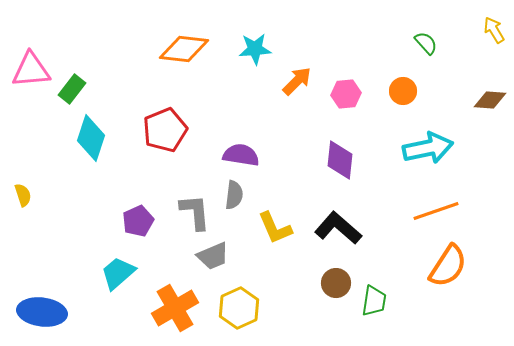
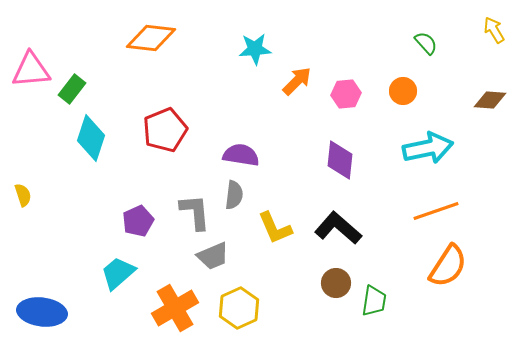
orange diamond: moved 33 px left, 11 px up
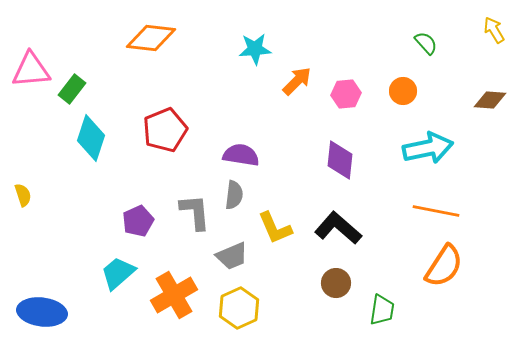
orange line: rotated 30 degrees clockwise
gray trapezoid: moved 19 px right
orange semicircle: moved 4 px left
green trapezoid: moved 8 px right, 9 px down
orange cross: moved 1 px left, 13 px up
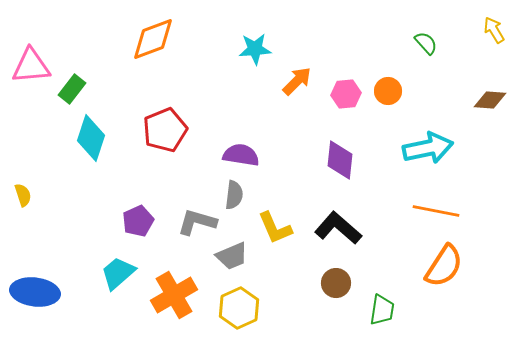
orange diamond: moved 2 px right, 1 px down; rotated 27 degrees counterclockwise
pink triangle: moved 4 px up
orange circle: moved 15 px left
gray L-shape: moved 2 px right, 10 px down; rotated 69 degrees counterclockwise
blue ellipse: moved 7 px left, 20 px up
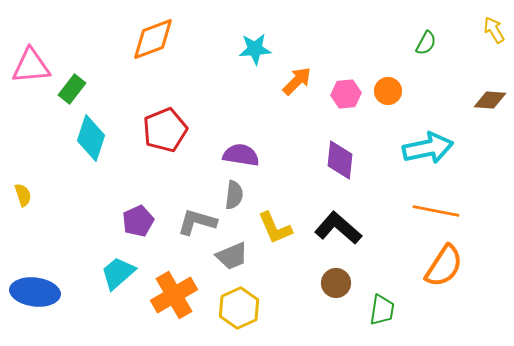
green semicircle: rotated 70 degrees clockwise
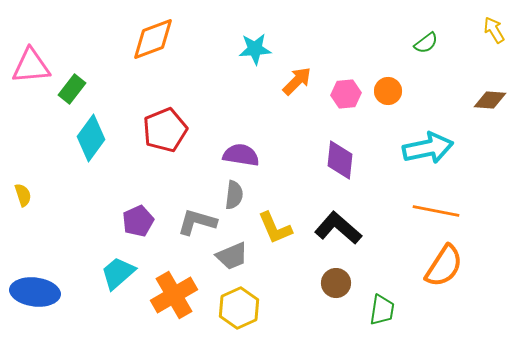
green semicircle: rotated 25 degrees clockwise
cyan diamond: rotated 18 degrees clockwise
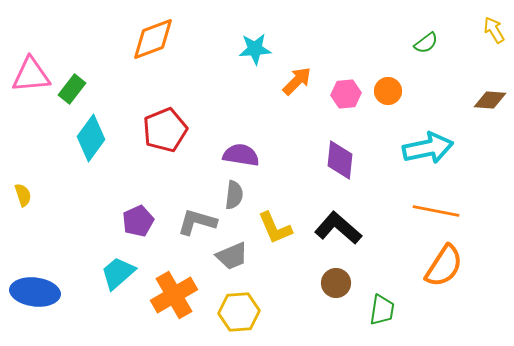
pink triangle: moved 9 px down
yellow hexagon: moved 4 px down; rotated 21 degrees clockwise
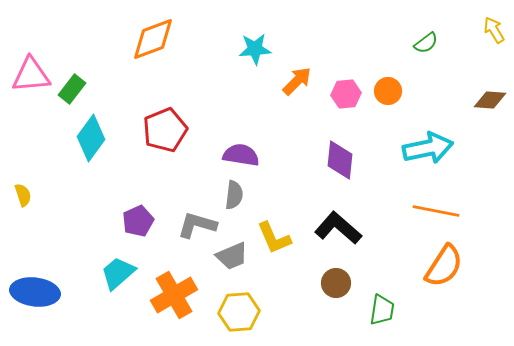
gray L-shape: moved 3 px down
yellow L-shape: moved 1 px left, 10 px down
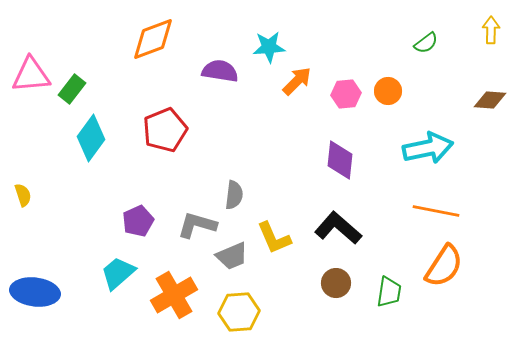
yellow arrow: moved 3 px left; rotated 32 degrees clockwise
cyan star: moved 14 px right, 2 px up
purple semicircle: moved 21 px left, 84 px up
green trapezoid: moved 7 px right, 18 px up
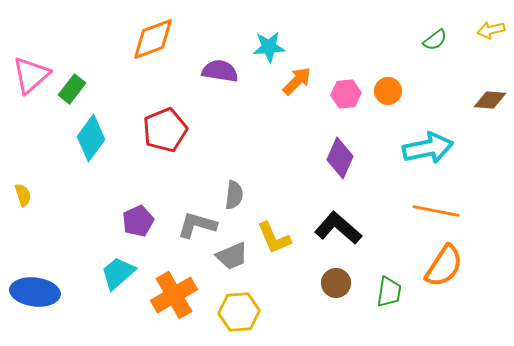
yellow arrow: rotated 104 degrees counterclockwise
green semicircle: moved 9 px right, 3 px up
pink triangle: rotated 36 degrees counterclockwise
purple diamond: moved 2 px up; rotated 18 degrees clockwise
